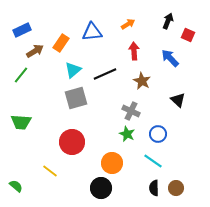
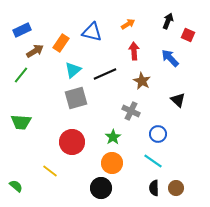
blue triangle: rotated 20 degrees clockwise
green star: moved 14 px left, 3 px down; rotated 14 degrees clockwise
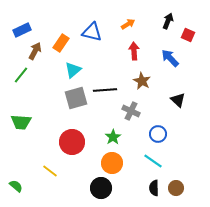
brown arrow: rotated 30 degrees counterclockwise
black line: moved 16 px down; rotated 20 degrees clockwise
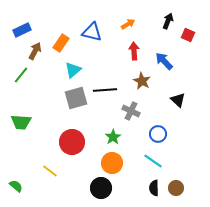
blue arrow: moved 6 px left, 3 px down
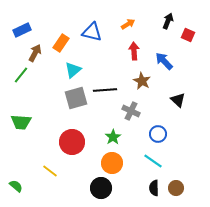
brown arrow: moved 2 px down
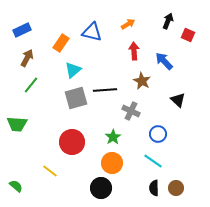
brown arrow: moved 8 px left, 5 px down
green line: moved 10 px right, 10 px down
green trapezoid: moved 4 px left, 2 px down
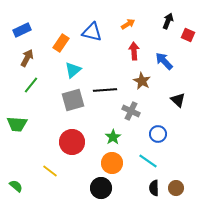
gray square: moved 3 px left, 2 px down
cyan line: moved 5 px left
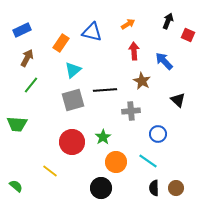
gray cross: rotated 30 degrees counterclockwise
green star: moved 10 px left
orange circle: moved 4 px right, 1 px up
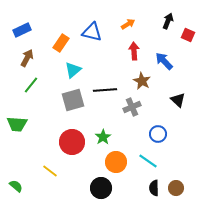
gray cross: moved 1 px right, 4 px up; rotated 18 degrees counterclockwise
